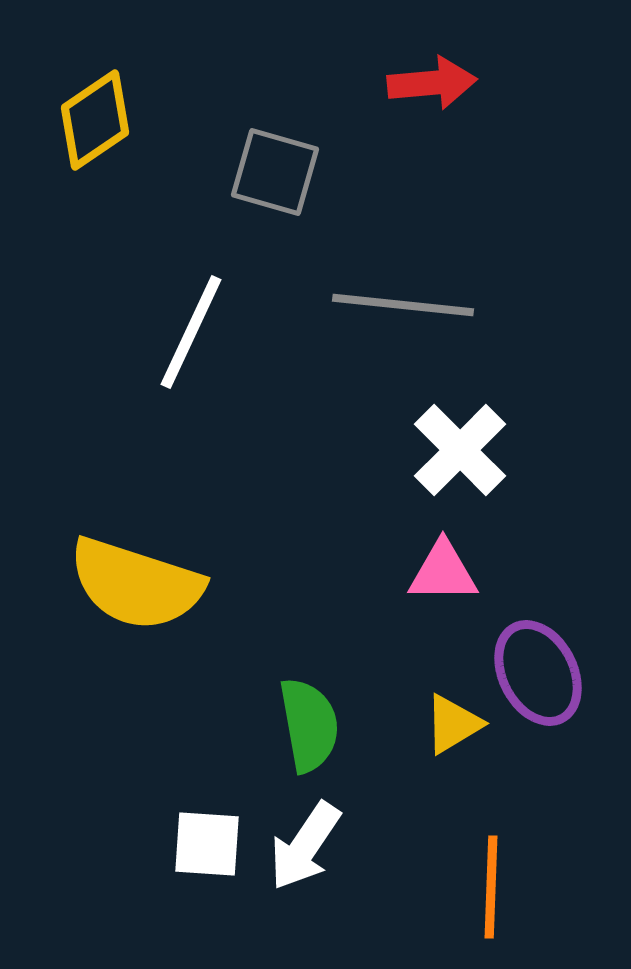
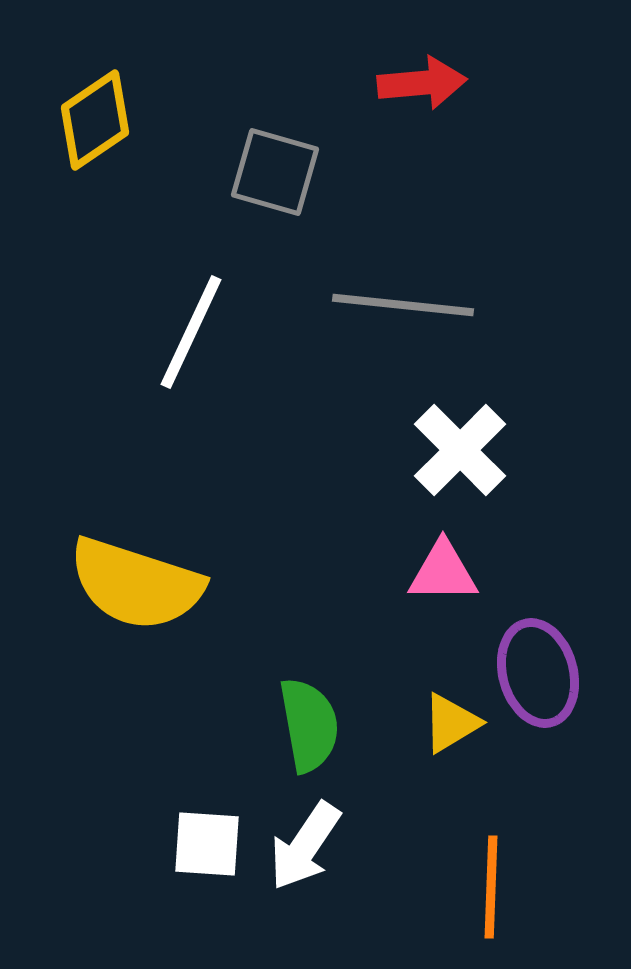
red arrow: moved 10 px left
purple ellipse: rotated 12 degrees clockwise
yellow triangle: moved 2 px left, 1 px up
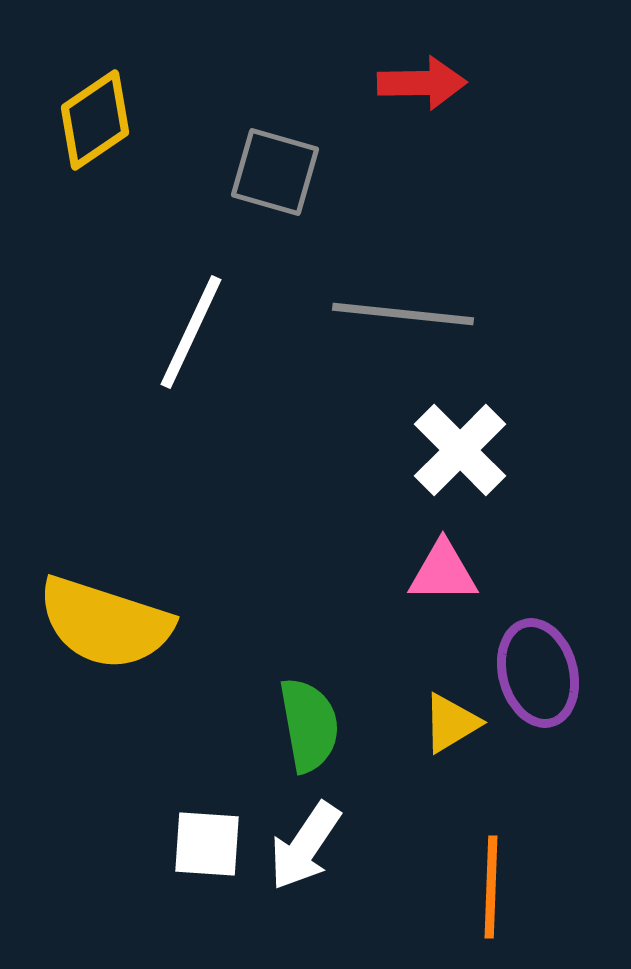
red arrow: rotated 4 degrees clockwise
gray line: moved 9 px down
yellow semicircle: moved 31 px left, 39 px down
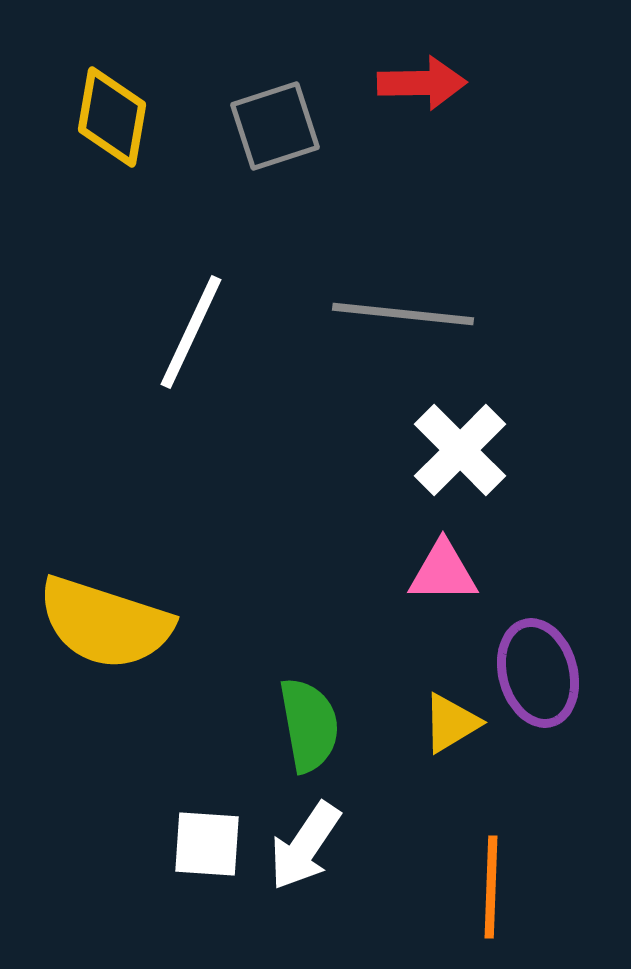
yellow diamond: moved 17 px right, 3 px up; rotated 46 degrees counterclockwise
gray square: moved 46 px up; rotated 34 degrees counterclockwise
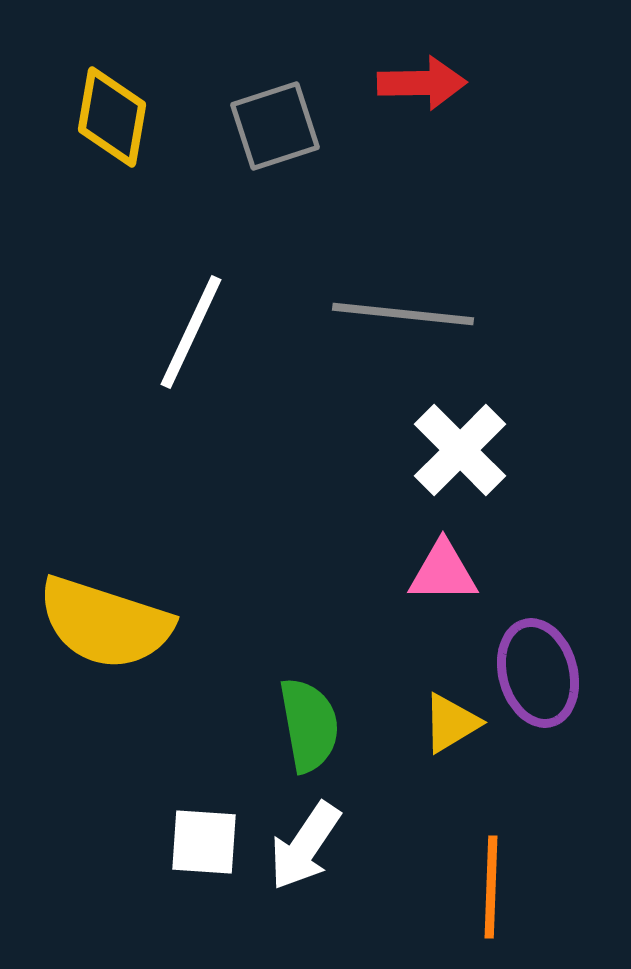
white square: moved 3 px left, 2 px up
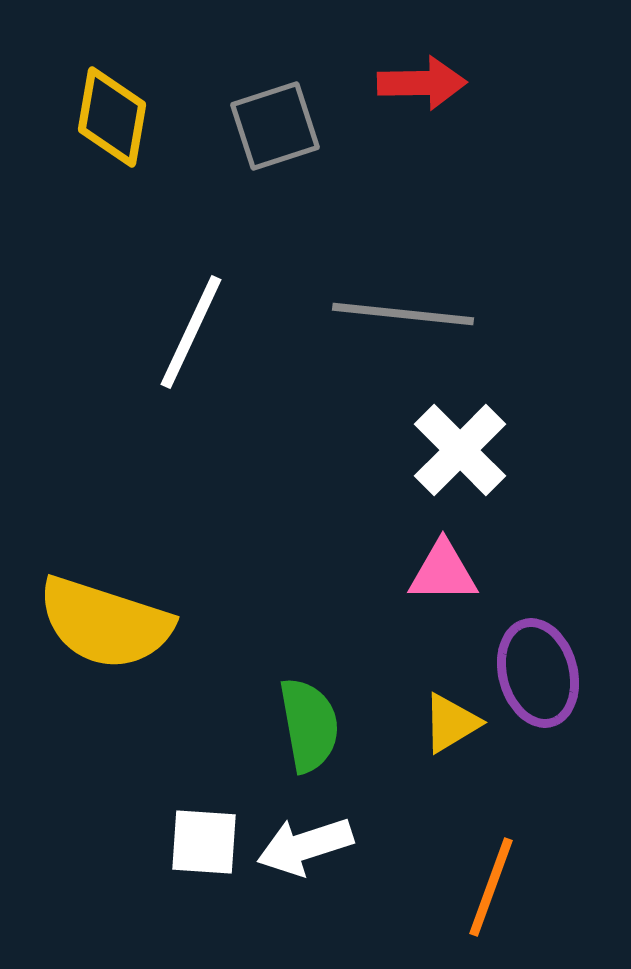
white arrow: rotated 38 degrees clockwise
orange line: rotated 18 degrees clockwise
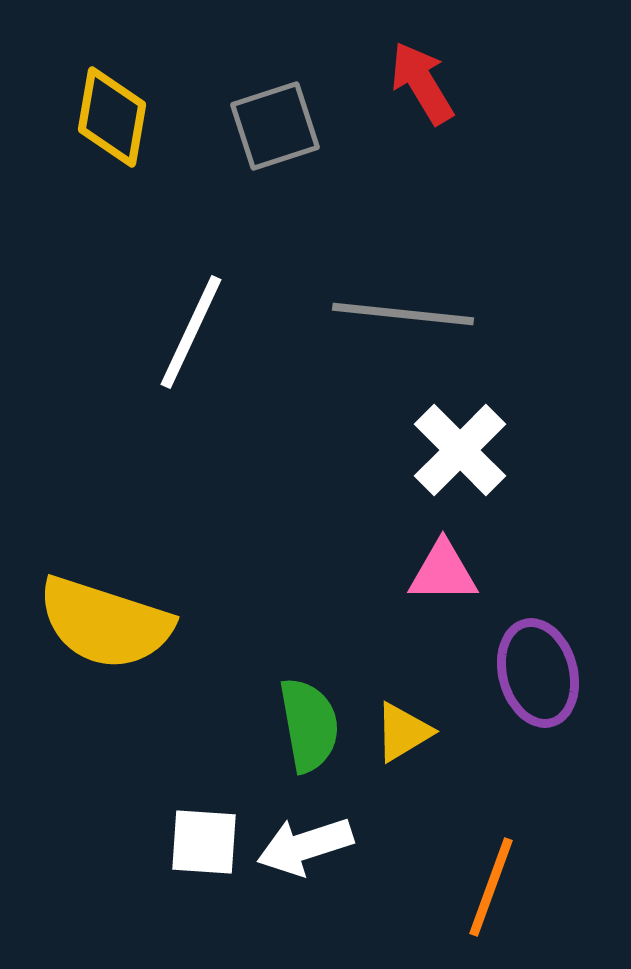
red arrow: rotated 120 degrees counterclockwise
yellow triangle: moved 48 px left, 9 px down
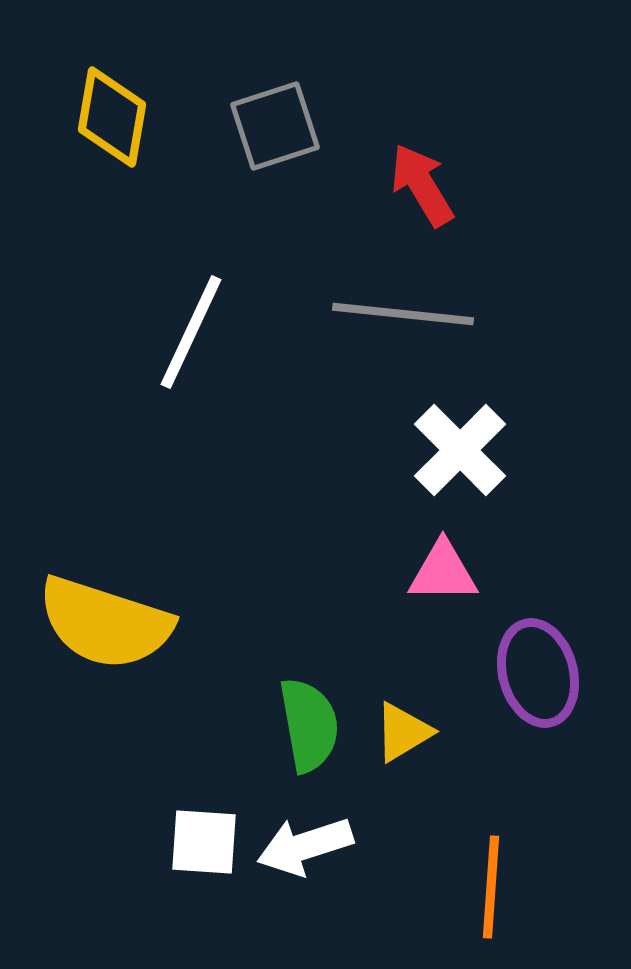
red arrow: moved 102 px down
orange line: rotated 16 degrees counterclockwise
